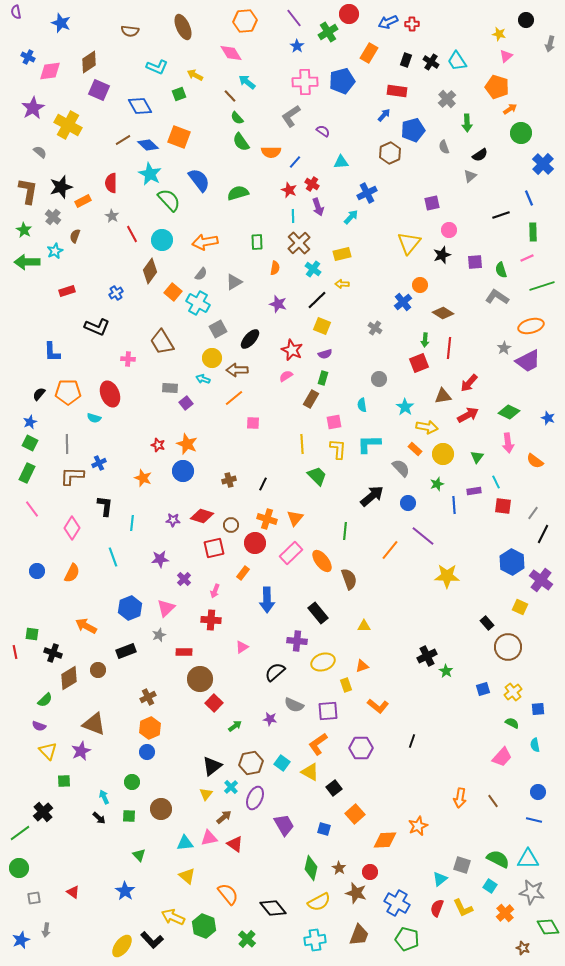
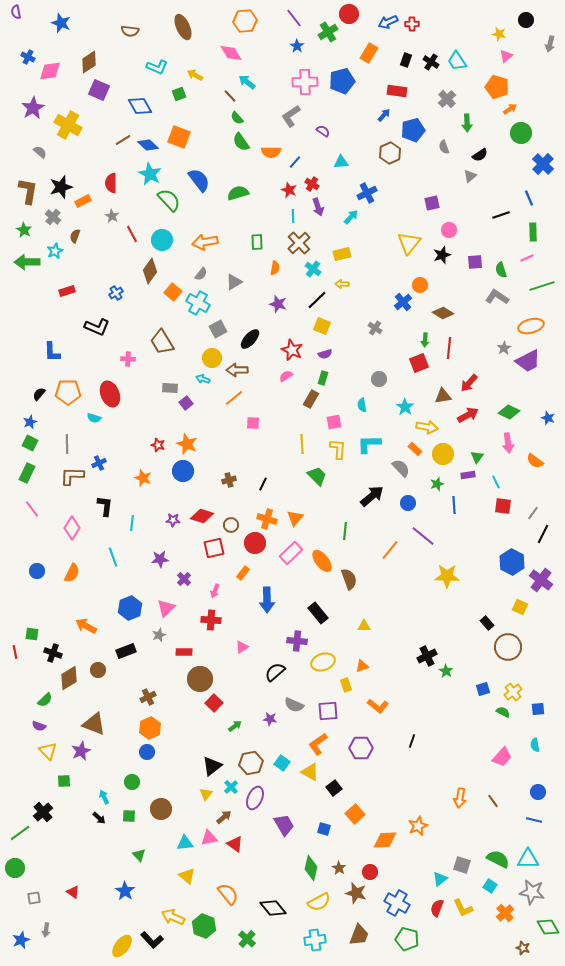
purple rectangle at (474, 491): moved 6 px left, 16 px up
green semicircle at (512, 723): moved 9 px left, 11 px up
green circle at (19, 868): moved 4 px left
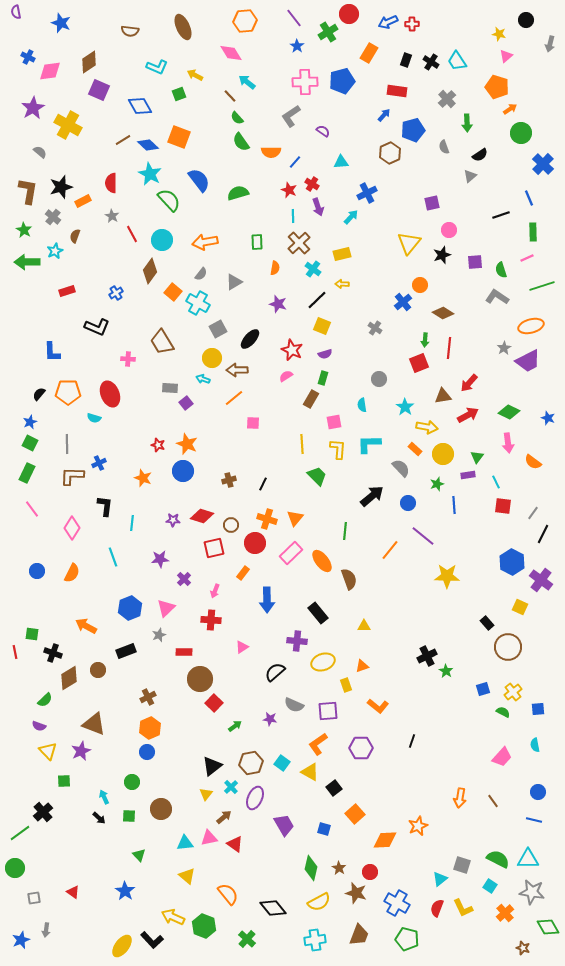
orange semicircle at (535, 461): moved 2 px left, 1 px down
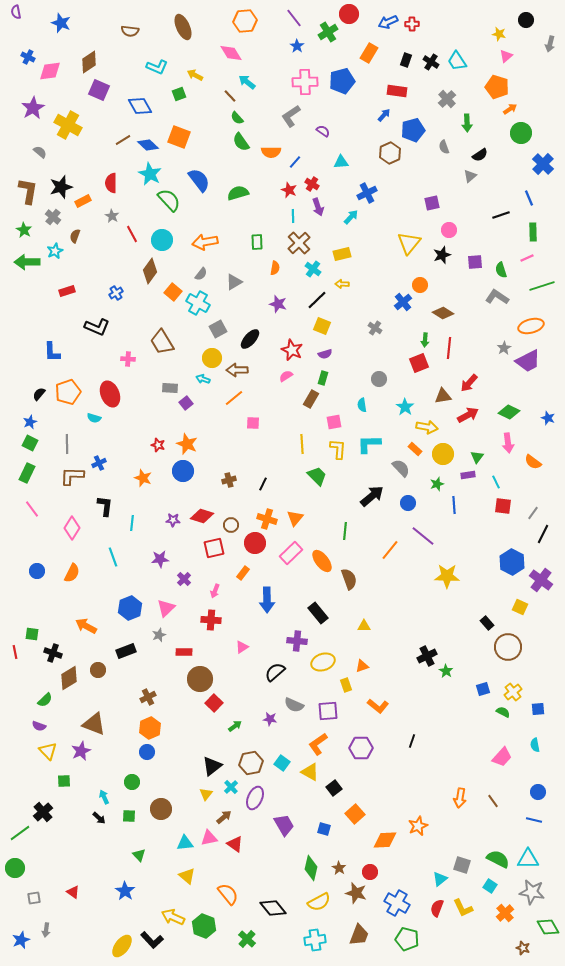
orange pentagon at (68, 392): rotated 20 degrees counterclockwise
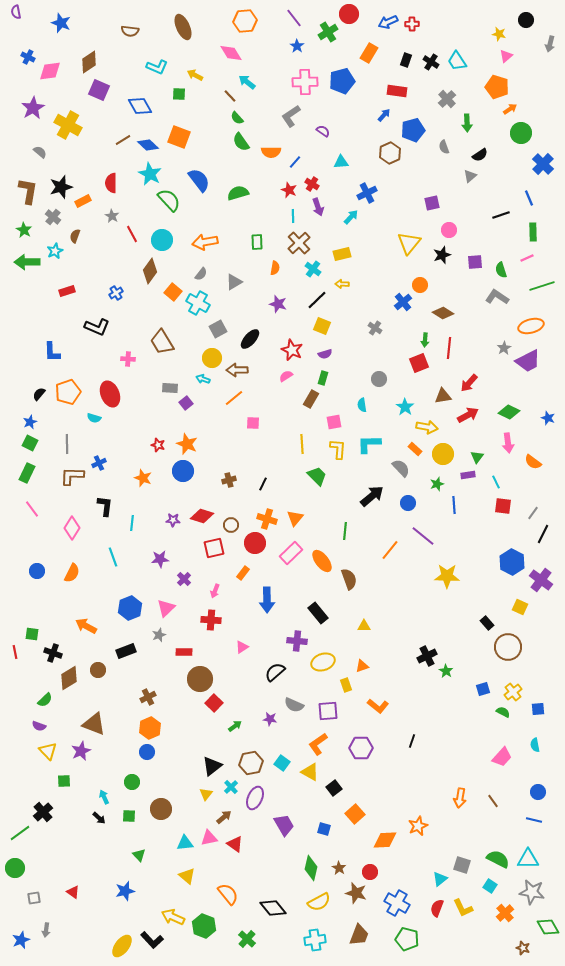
green square at (179, 94): rotated 24 degrees clockwise
blue star at (125, 891): rotated 24 degrees clockwise
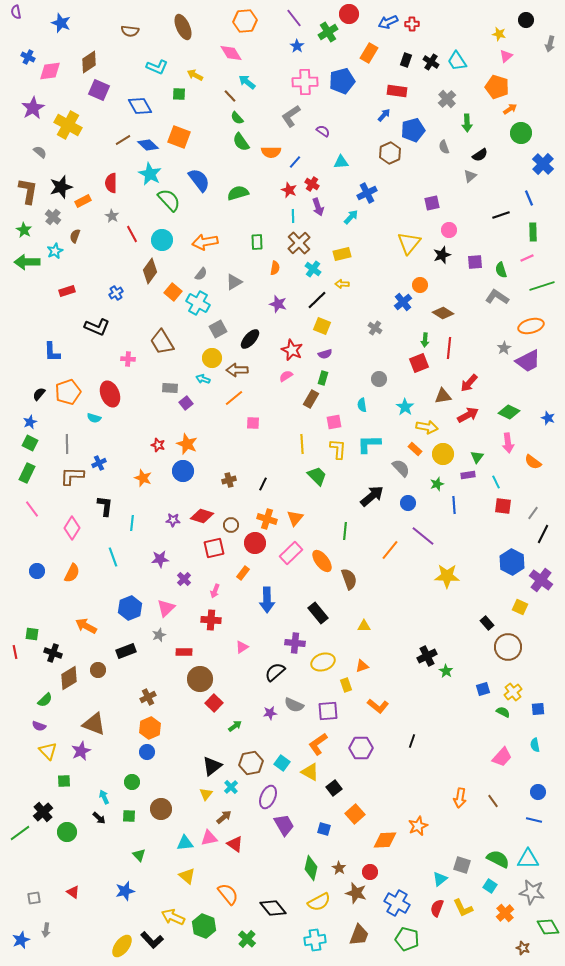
purple cross at (297, 641): moved 2 px left, 2 px down
purple star at (270, 719): moved 6 px up; rotated 16 degrees counterclockwise
purple ellipse at (255, 798): moved 13 px right, 1 px up
green circle at (15, 868): moved 52 px right, 36 px up
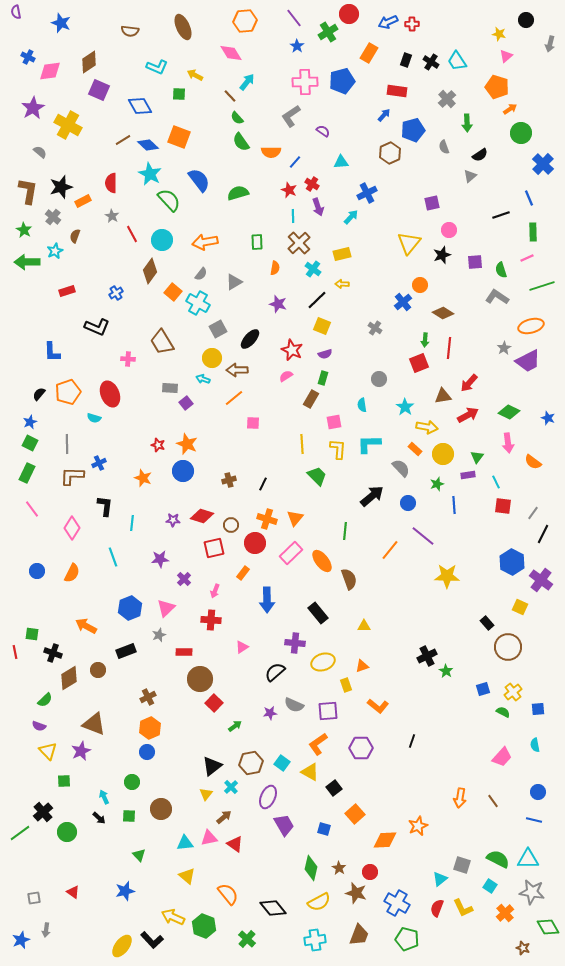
cyan arrow at (247, 82): rotated 90 degrees clockwise
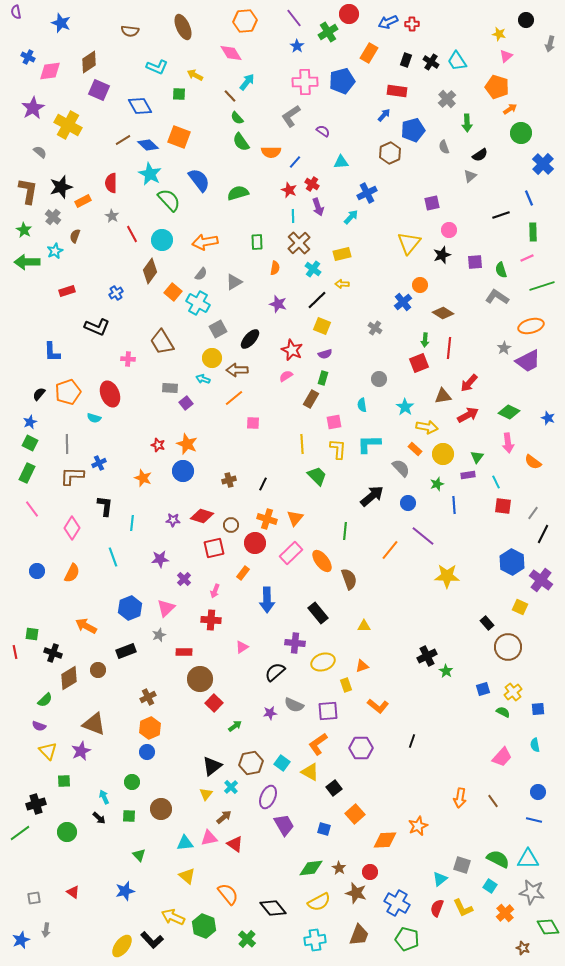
black cross at (43, 812): moved 7 px left, 8 px up; rotated 24 degrees clockwise
green diamond at (311, 868): rotated 70 degrees clockwise
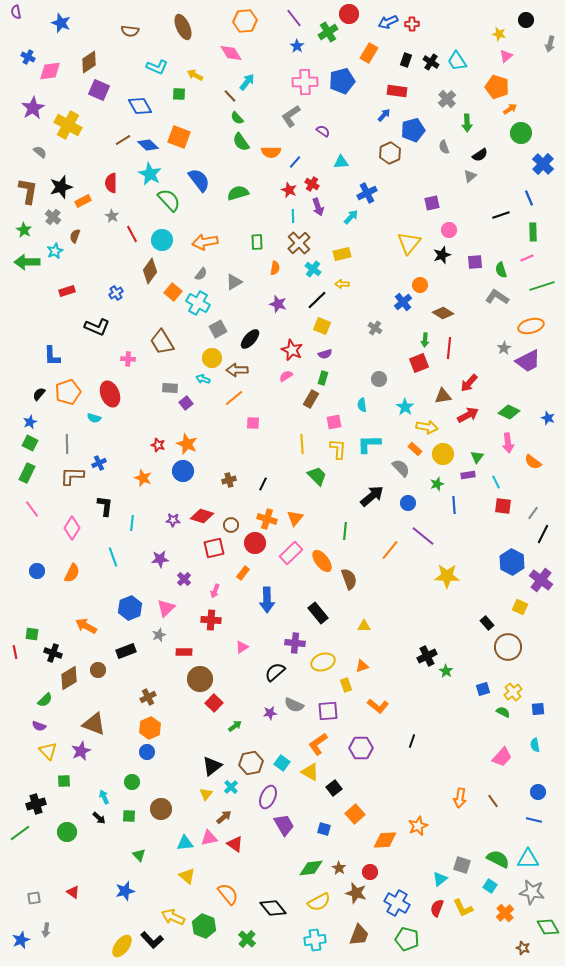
blue L-shape at (52, 352): moved 4 px down
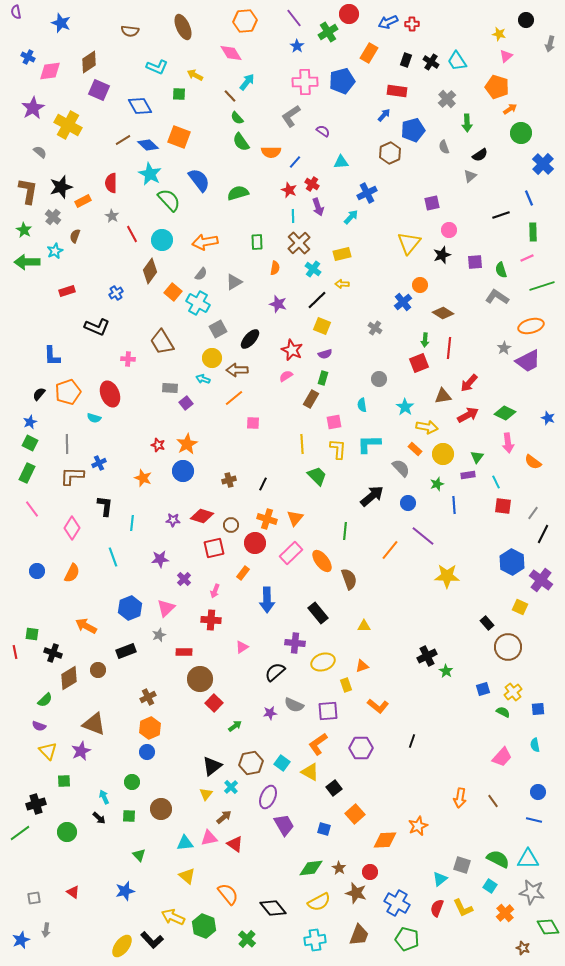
green diamond at (509, 412): moved 4 px left, 1 px down
orange star at (187, 444): rotated 20 degrees clockwise
